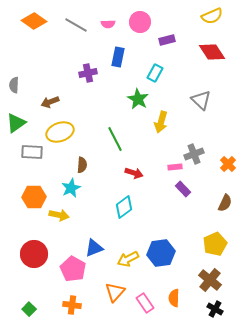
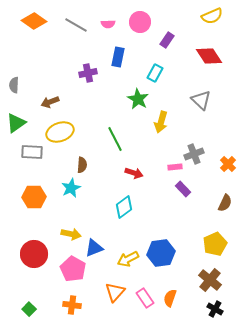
purple rectangle at (167, 40): rotated 42 degrees counterclockwise
red diamond at (212, 52): moved 3 px left, 4 px down
yellow arrow at (59, 215): moved 12 px right, 19 px down
orange semicircle at (174, 298): moved 4 px left; rotated 18 degrees clockwise
pink rectangle at (145, 303): moved 5 px up
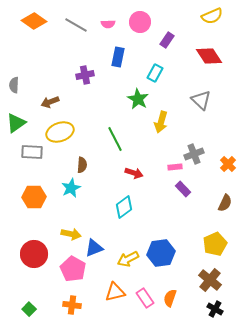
purple cross at (88, 73): moved 3 px left, 2 px down
orange triangle at (115, 292): rotated 35 degrees clockwise
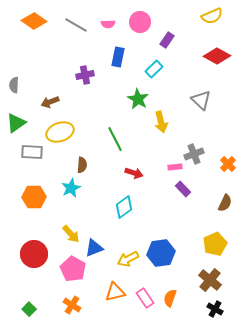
red diamond at (209, 56): moved 8 px right; rotated 28 degrees counterclockwise
cyan rectangle at (155, 73): moved 1 px left, 4 px up; rotated 18 degrees clockwise
yellow arrow at (161, 122): rotated 30 degrees counterclockwise
yellow arrow at (71, 234): rotated 36 degrees clockwise
orange cross at (72, 305): rotated 24 degrees clockwise
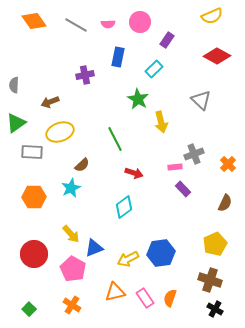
orange diamond at (34, 21): rotated 20 degrees clockwise
brown semicircle at (82, 165): rotated 42 degrees clockwise
brown cross at (210, 280): rotated 20 degrees counterclockwise
